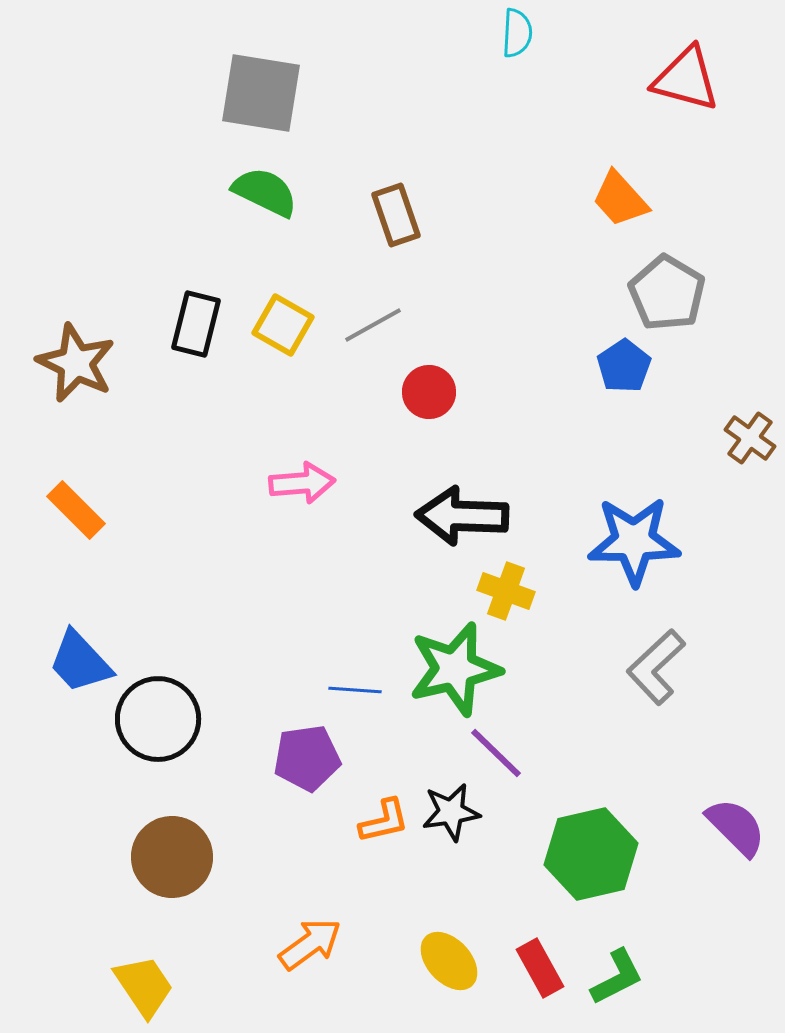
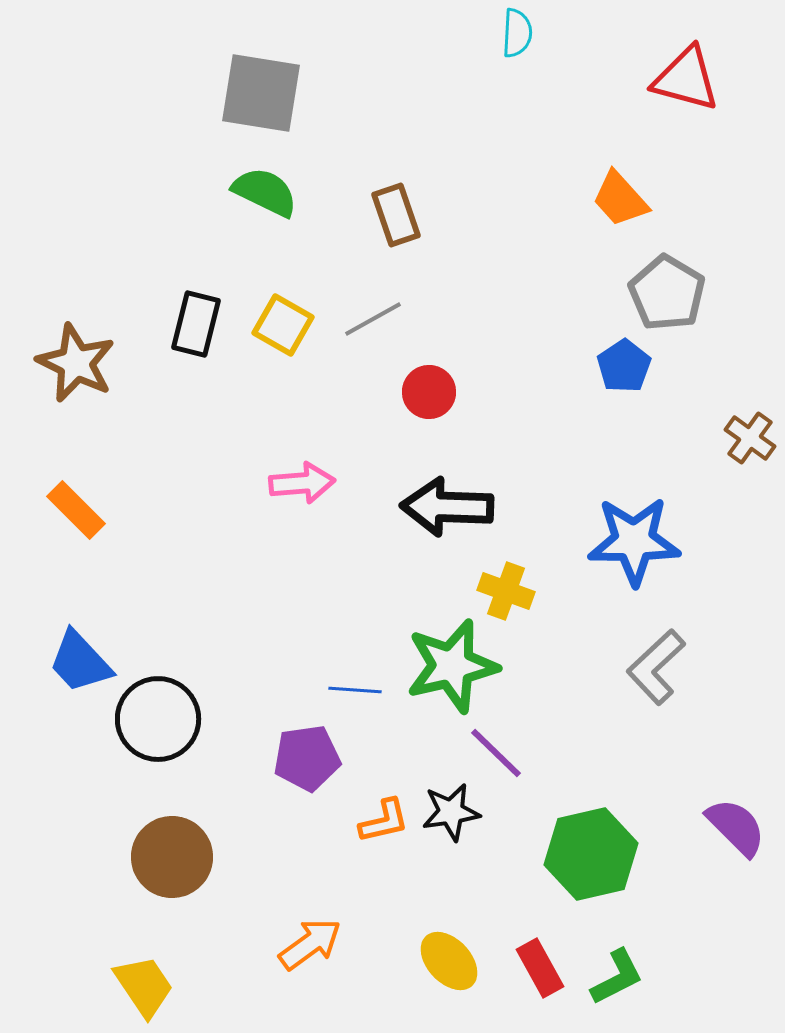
gray line: moved 6 px up
black arrow: moved 15 px left, 9 px up
green star: moved 3 px left, 3 px up
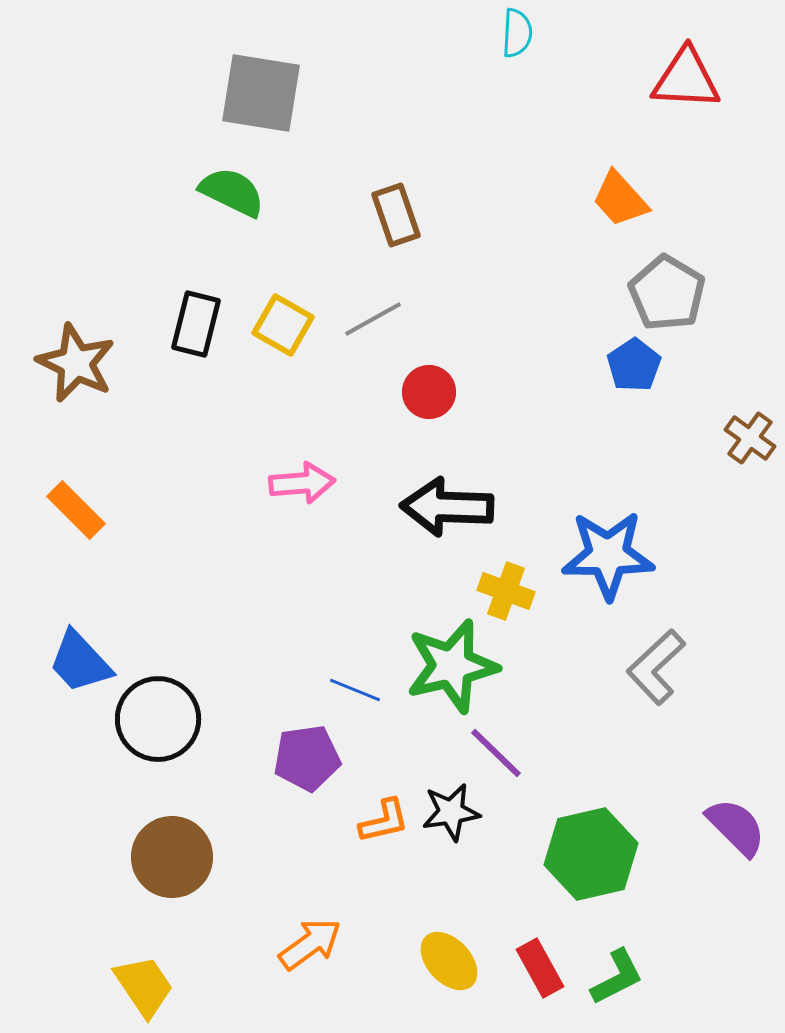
red triangle: rotated 12 degrees counterclockwise
green semicircle: moved 33 px left
blue pentagon: moved 10 px right, 1 px up
blue star: moved 26 px left, 14 px down
blue line: rotated 18 degrees clockwise
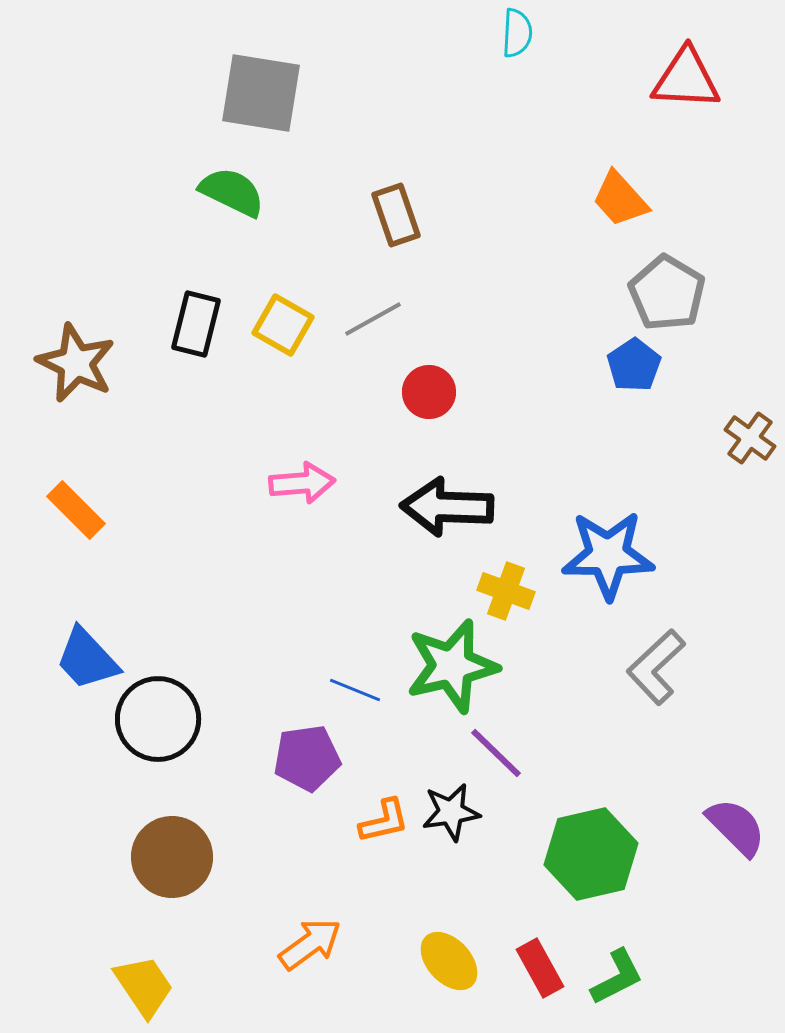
blue trapezoid: moved 7 px right, 3 px up
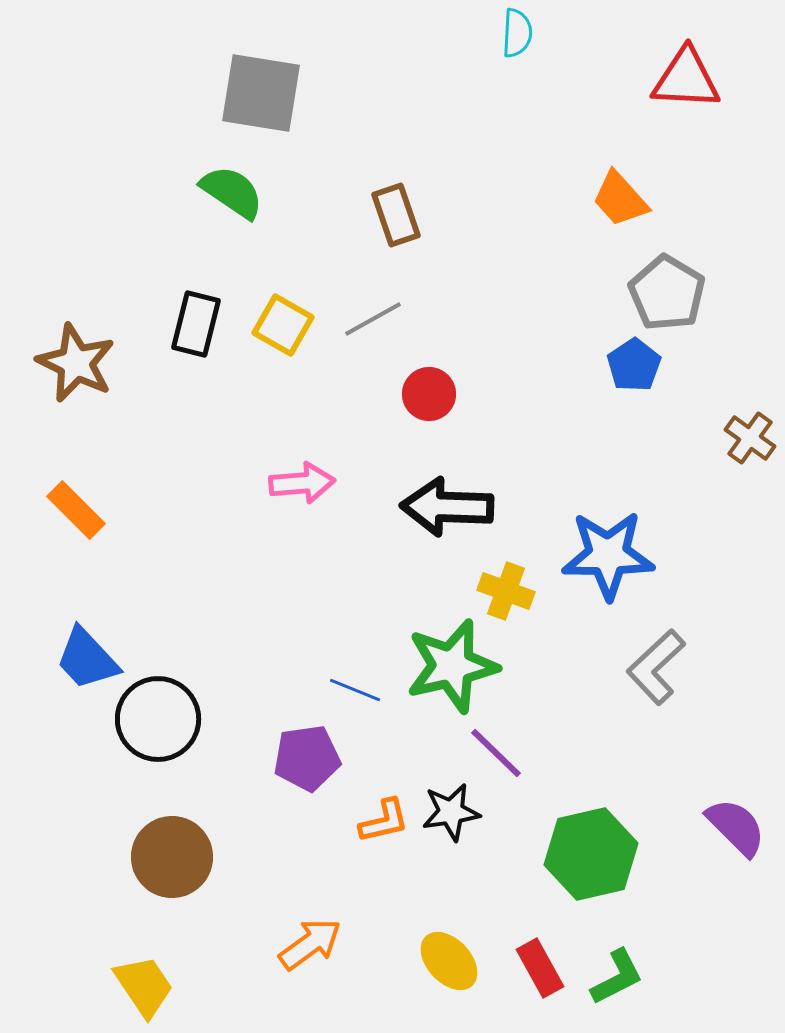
green semicircle: rotated 8 degrees clockwise
red circle: moved 2 px down
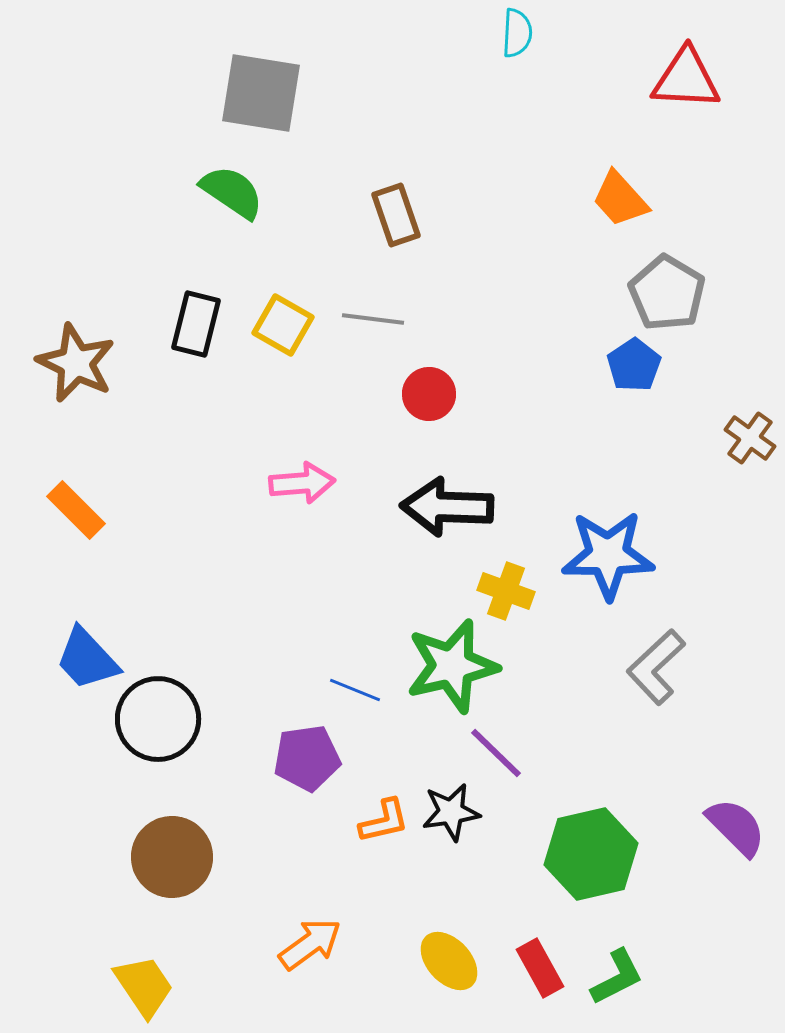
gray line: rotated 36 degrees clockwise
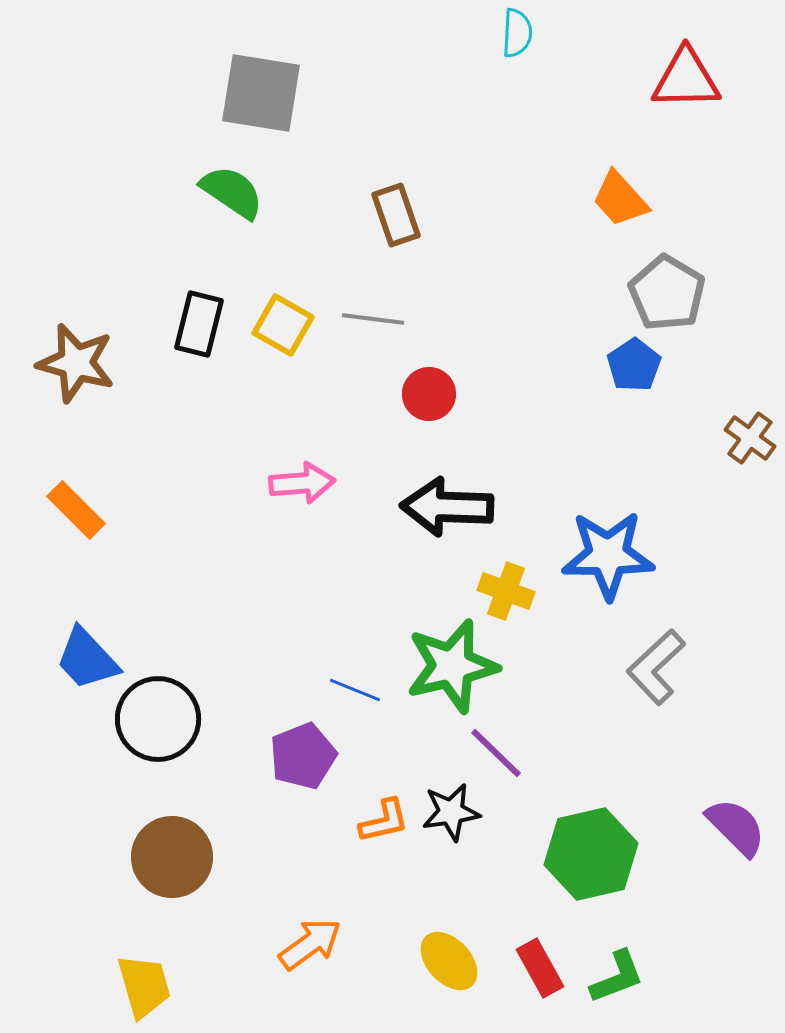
red triangle: rotated 4 degrees counterclockwise
black rectangle: moved 3 px right
brown star: rotated 10 degrees counterclockwise
purple pentagon: moved 4 px left, 2 px up; rotated 14 degrees counterclockwise
green L-shape: rotated 6 degrees clockwise
yellow trapezoid: rotated 18 degrees clockwise
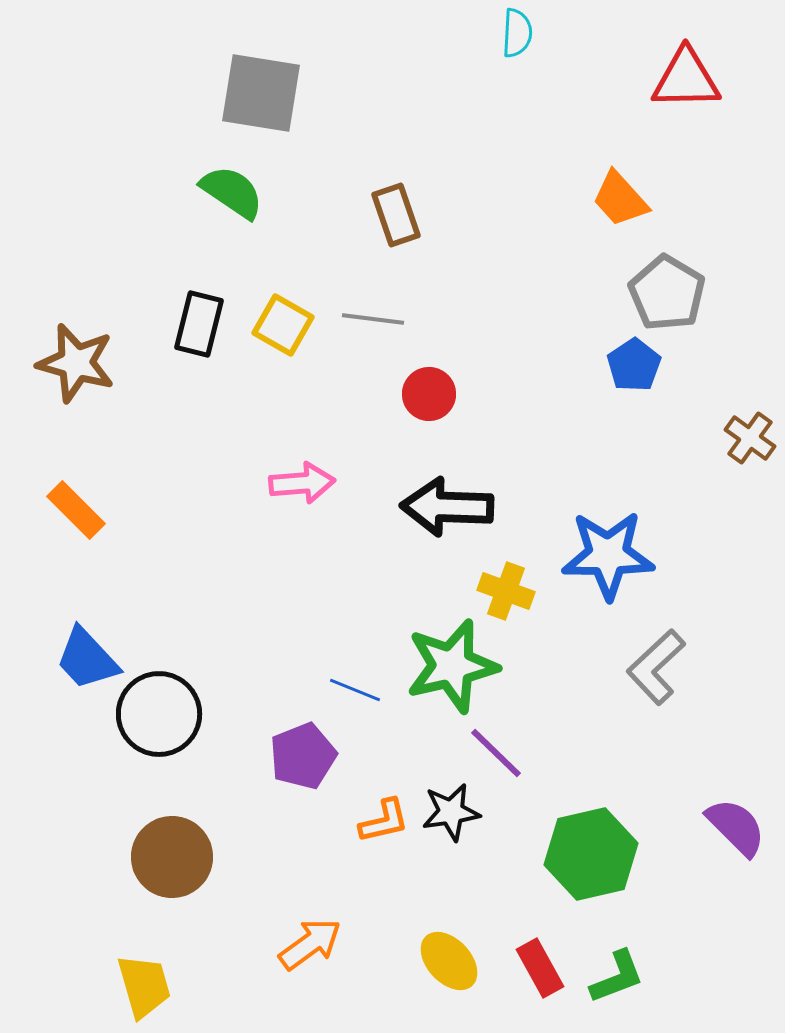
black circle: moved 1 px right, 5 px up
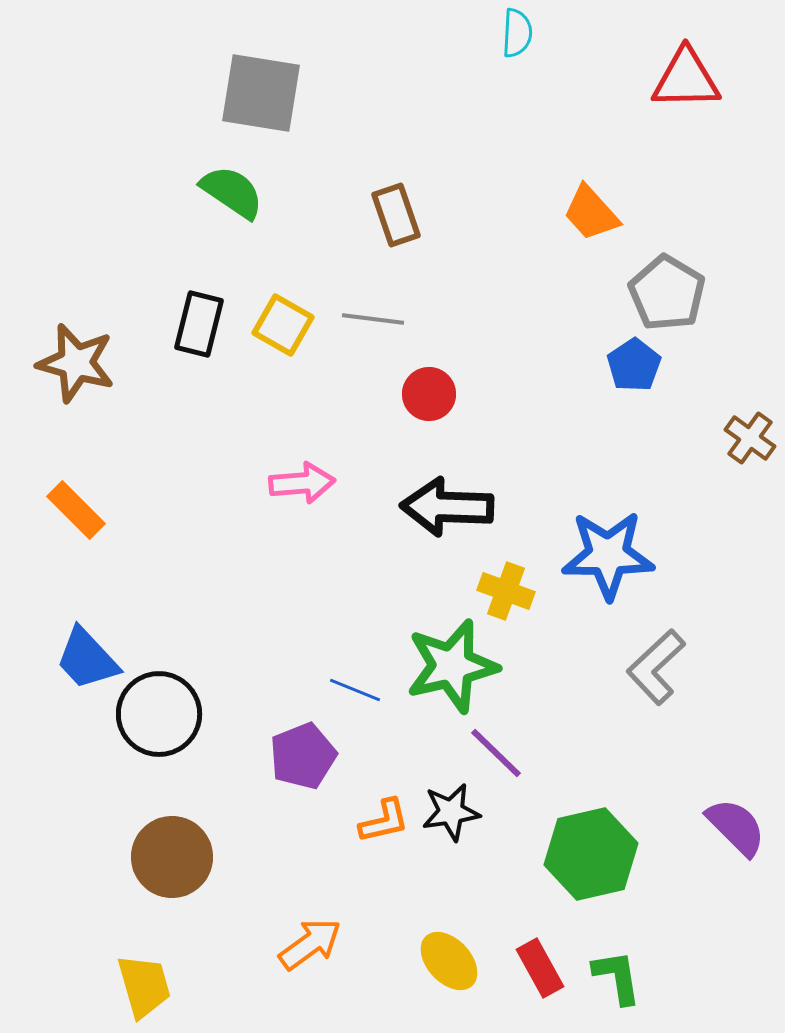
orange trapezoid: moved 29 px left, 14 px down
green L-shape: rotated 78 degrees counterclockwise
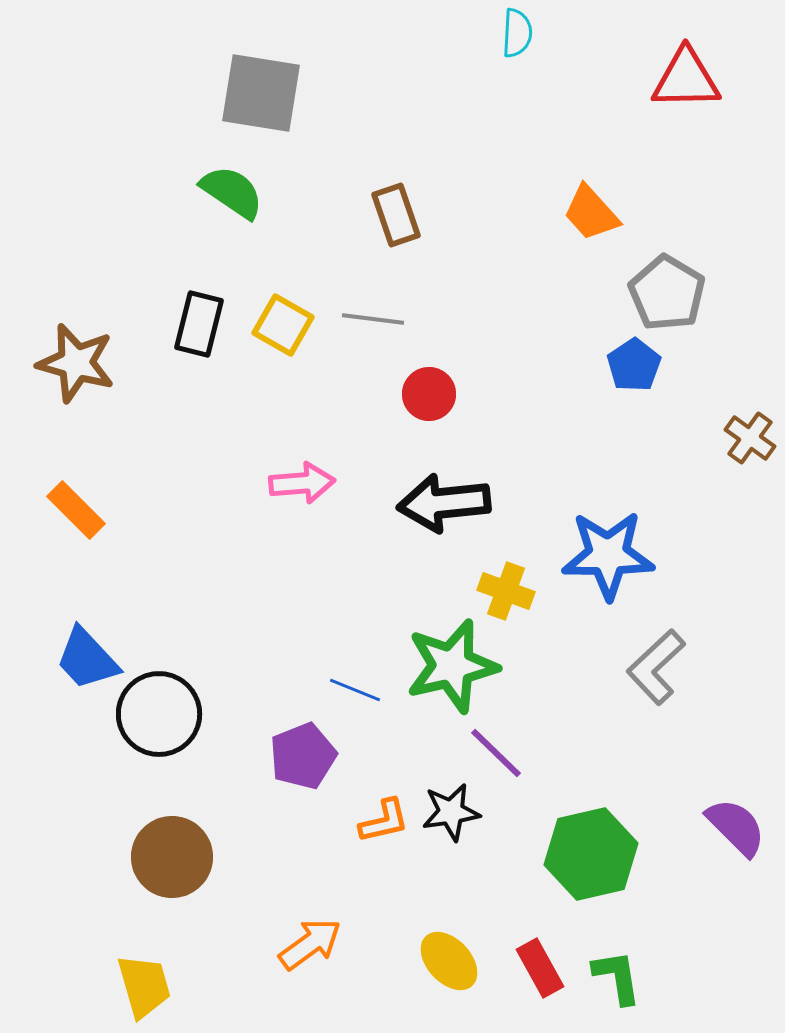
black arrow: moved 3 px left, 4 px up; rotated 8 degrees counterclockwise
